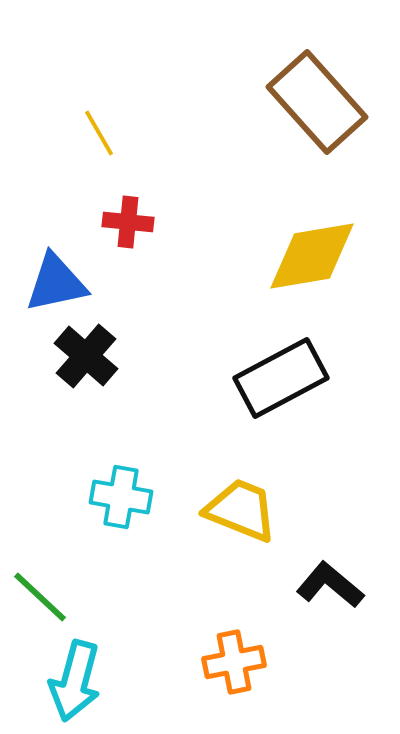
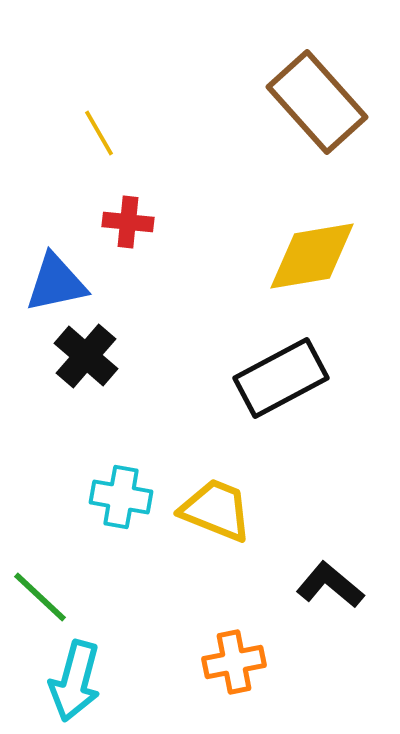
yellow trapezoid: moved 25 px left
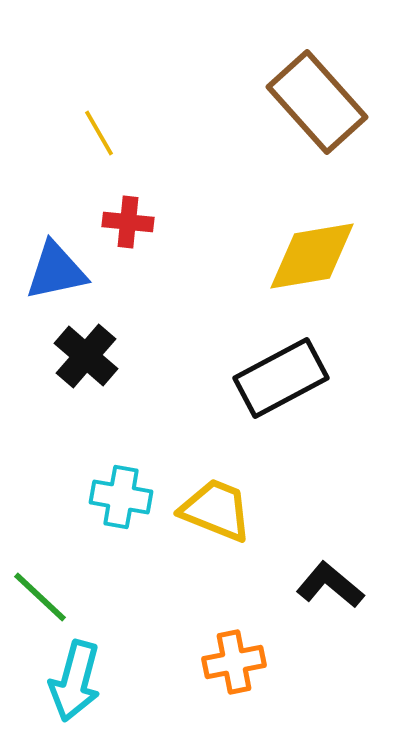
blue triangle: moved 12 px up
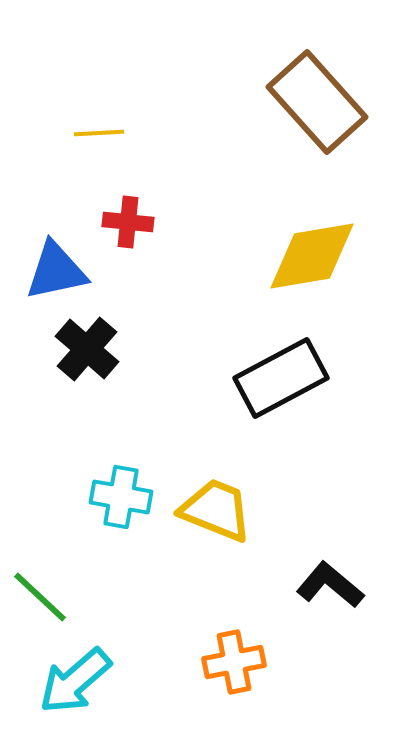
yellow line: rotated 63 degrees counterclockwise
black cross: moved 1 px right, 7 px up
cyan arrow: rotated 34 degrees clockwise
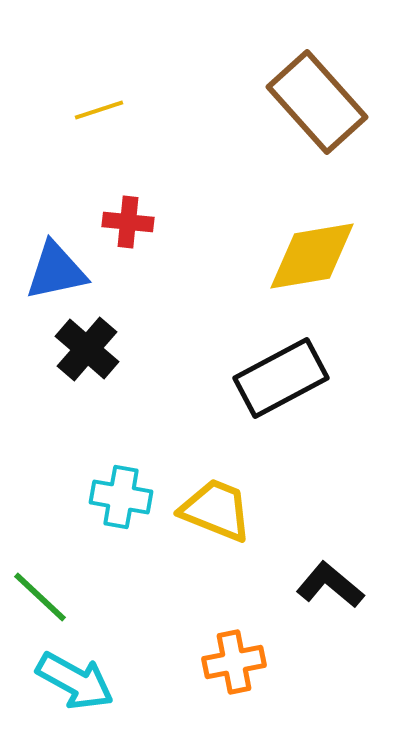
yellow line: moved 23 px up; rotated 15 degrees counterclockwise
cyan arrow: rotated 110 degrees counterclockwise
